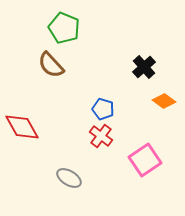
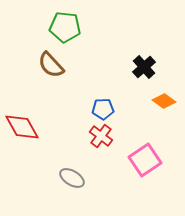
green pentagon: moved 1 px right, 1 px up; rotated 16 degrees counterclockwise
blue pentagon: rotated 20 degrees counterclockwise
gray ellipse: moved 3 px right
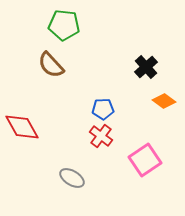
green pentagon: moved 1 px left, 2 px up
black cross: moved 2 px right
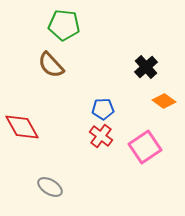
pink square: moved 13 px up
gray ellipse: moved 22 px left, 9 px down
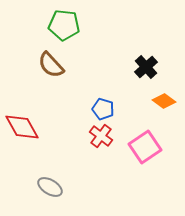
blue pentagon: rotated 20 degrees clockwise
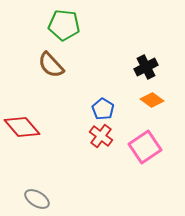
black cross: rotated 15 degrees clockwise
orange diamond: moved 12 px left, 1 px up
blue pentagon: rotated 15 degrees clockwise
red diamond: rotated 12 degrees counterclockwise
gray ellipse: moved 13 px left, 12 px down
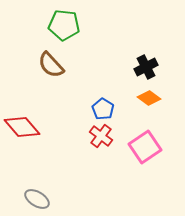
orange diamond: moved 3 px left, 2 px up
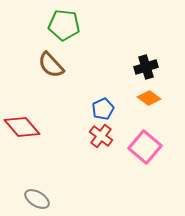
black cross: rotated 10 degrees clockwise
blue pentagon: rotated 15 degrees clockwise
pink square: rotated 16 degrees counterclockwise
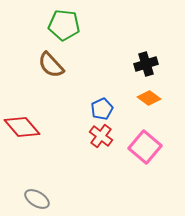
black cross: moved 3 px up
blue pentagon: moved 1 px left
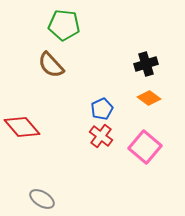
gray ellipse: moved 5 px right
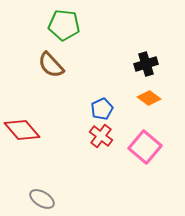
red diamond: moved 3 px down
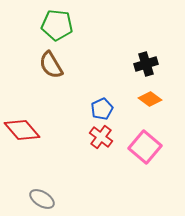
green pentagon: moved 7 px left
brown semicircle: rotated 12 degrees clockwise
orange diamond: moved 1 px right, 1 px down
red cross: moved 1 px down
